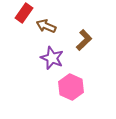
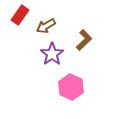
red rectangle: moved 4 px left, 2 px down
brown arrow: rotated 54 degrees counterclockwise
purple star: moved 4 px up; rotated 15 degrees clockwise
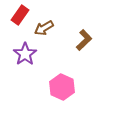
brown arrow: moved 2 px left, 2 px down
purple star: moved 27 px left
pink hexagon: moved 9 px left
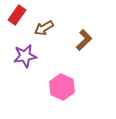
red rectangle: moved 3 px left
purple star: moved 2 px down; rotated 25 degrees clockwise
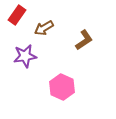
brown L-shape: rotated 10 degrees clockwise
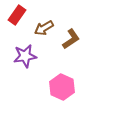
brown L-shape: moved 13 px left, 1 px up
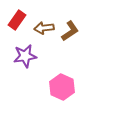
red rectangle: moved 5 px down
brown arrow: rotated 24 degrees clockwise
brown L-shape: moved 1 px left, 8 px up
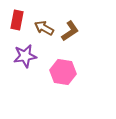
red rectangle: rotated 24 degrees counterclockwise
brown arrow: rotated 36 degrees clockwise
pink hexagon: moved 1 px right, 15 px up; rotated 15 degrees counterclockwise
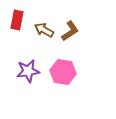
brown arrow: moved 2 px down
purple star: moved 3 px right, 15 px down
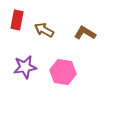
brown L-shape: moved 15 px right, 2 px down; rotated 115 degrees counterclockwise
purple star: moved 3 px left, 4 px up
